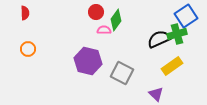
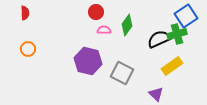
green diamond: moved 11 px right, 5 px down
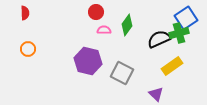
blue square: moved 2 px down
green cross: moved 2 px right, 1 px up
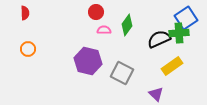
green cross: rotated 12 degrees clockwise
